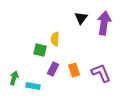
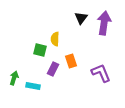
orange rectangle: moved 3 px left, 9 px up
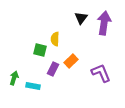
orange rectangle: rotated 64 degrees clockwise
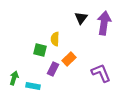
orange rectangle: moved 2 px left, 2 px up
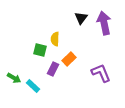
purple arrow: rotated 20 degrees counterclockwise
green arrow: rotated 104 degrees clockwise
cyan rectangle: rotated 32 degrees clockwise
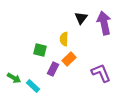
yellow semicircle: moved 9 px right
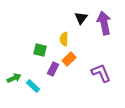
green arrow: rotated 56 degrees counterclockwise
